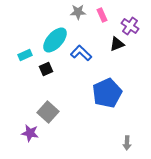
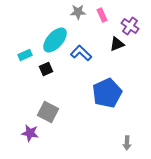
gray square: rotated 15 degrees counterclockwise
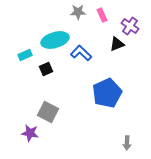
cyan ellipse: rotated 32 degrees clockwise
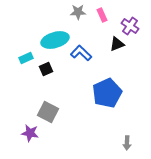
cyan rectangle: moved 1 px right, 3 px down
